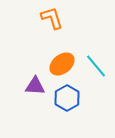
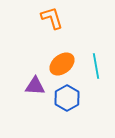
cyan line: rotated 30 degrees clockwise
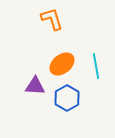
orange L-shape: moved 1 px down
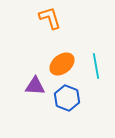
orange L-shape: moved 2 px left, 1 px up
blue hexagon: rotated 10 degrees counterclockwise
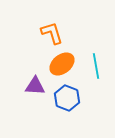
orange L-shape: moved 2 px right, 15 px down
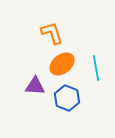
cyan line: moved 2 px down
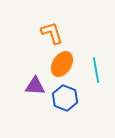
orange ellipse: rotated 20 degrees counterclockwise
cyan line: moved 2 px down
blue hexagon: moved 2 px left
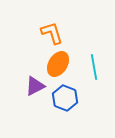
orange ellipse: moved 4 px left
cyan line: moved 2 px left, 3 px up
purple triangle: rotated 30 degrees counterclockwise
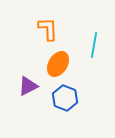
orange L-shape: moved 4 px left, 4 px up; rotated 15 degrees clockwise
cyan line: moved 22 px up; rotated 20 degrees clockwise
purple triangle: moved 7 px left
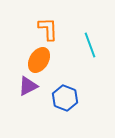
cyan line: moved 4 px left; rotated 30 degrees counterclockwise
orange ellipse: moved 19 px left, 4 px up
